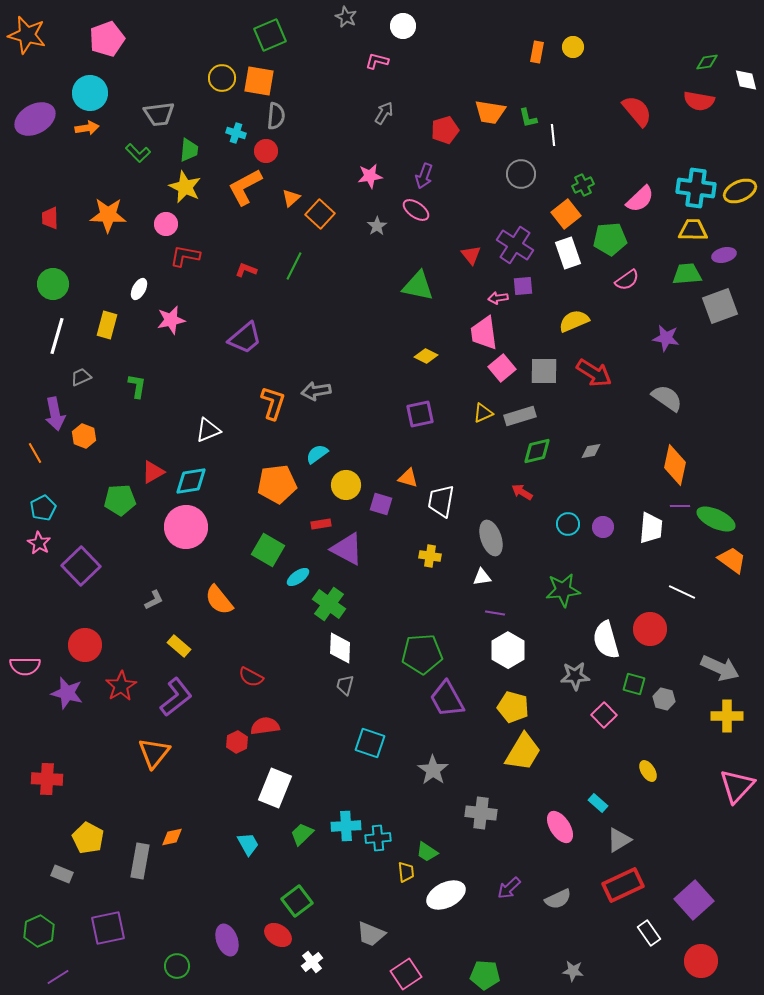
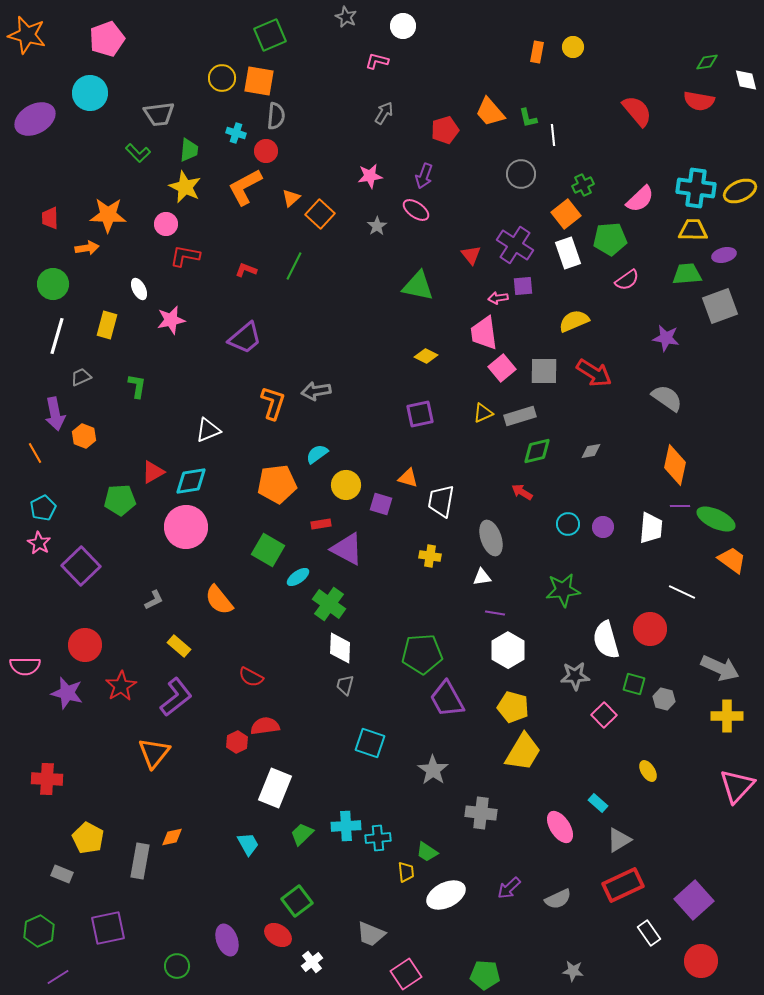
orange trapezoid at (490, 112): rotated 40 degrees clockwise
orange arrow at (87, 128): moved 120 px down
white ellipse at (139, 289): rotated 55 degrees counterclockwise
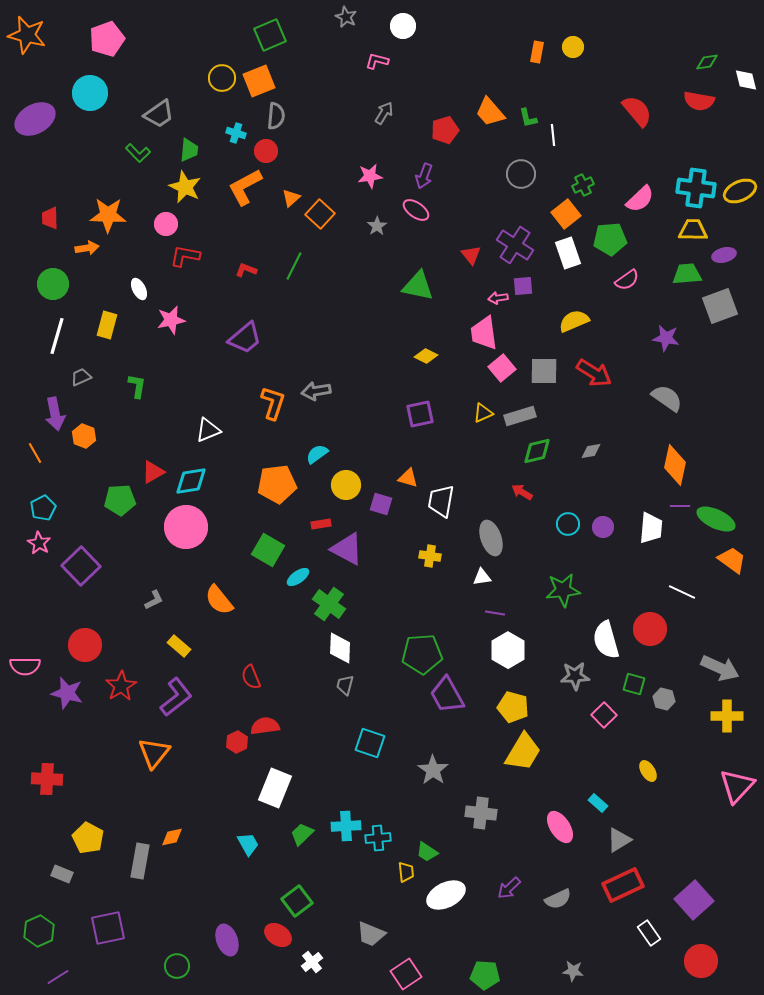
orange square at (259, 81): rotated 32 degrees counterclockwise
gray trapezoid at (159, 114): rotated 28 degrees counterclockwise
red semicircle at (251, 677): rotated 40 degrees clockwise
purple trapezoid at (447, 699): moved 4 px up
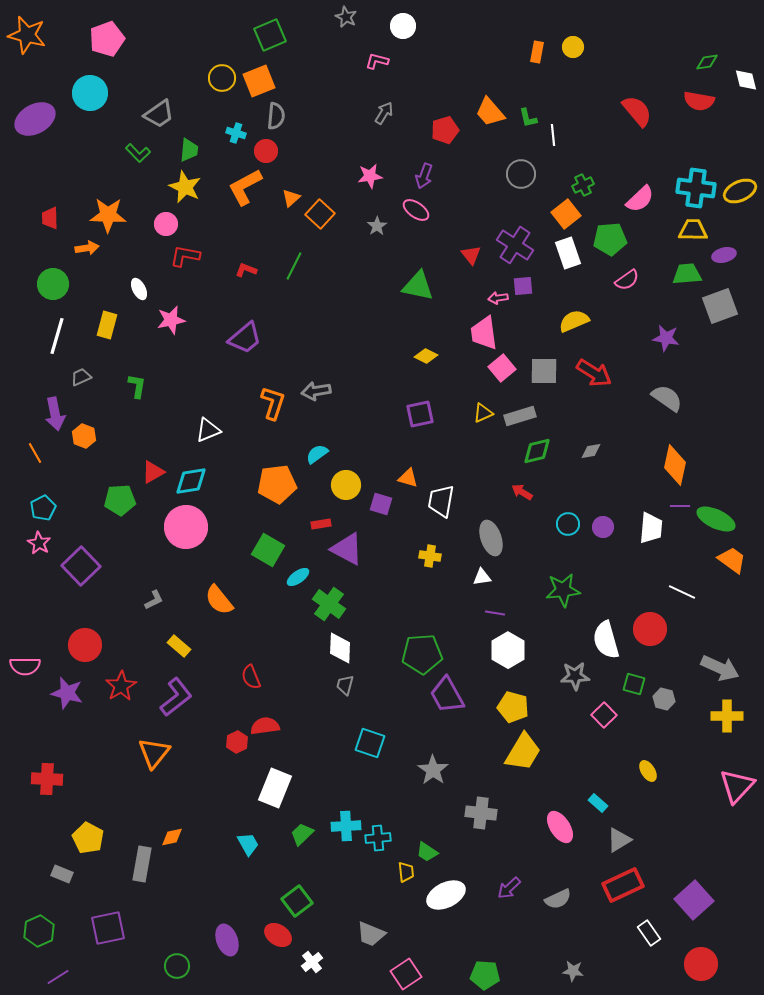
gray rectangle at (140, 861): moved 2 px right, 3 px down
red circle at (701, 961): moved 3 px down
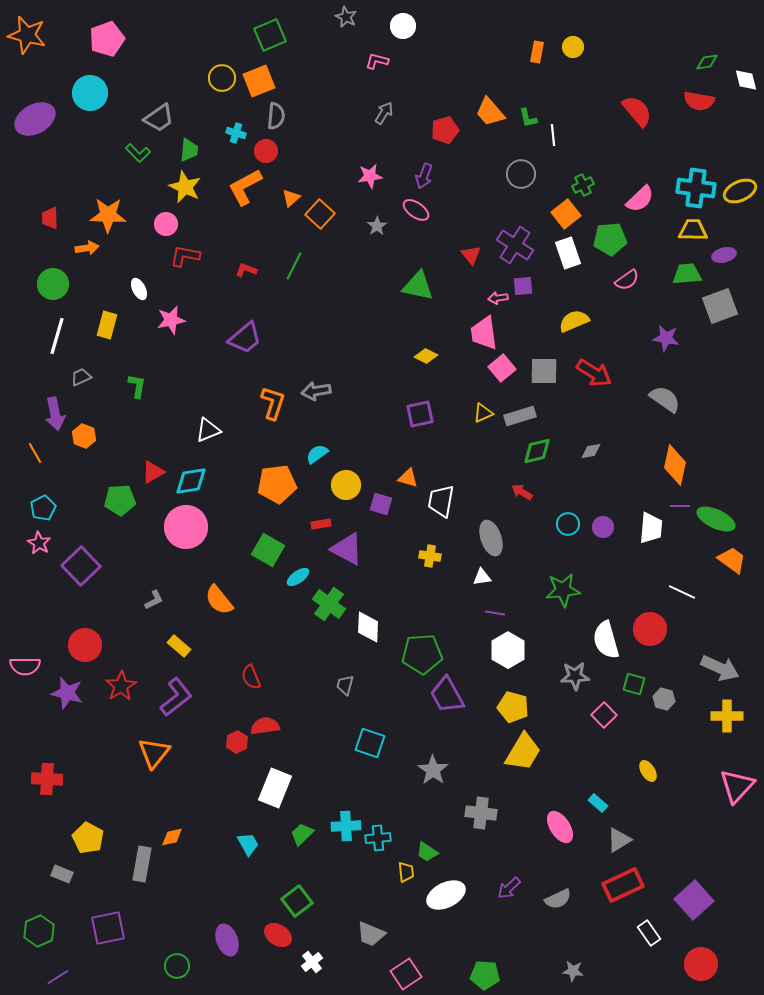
gray trapezoid at (159, 114): moved 4 px down
gray semicircle at (667, 398): moved 2 px left, 1 px down
white diamond at (340, 648): moved 28 px right, 21 px up
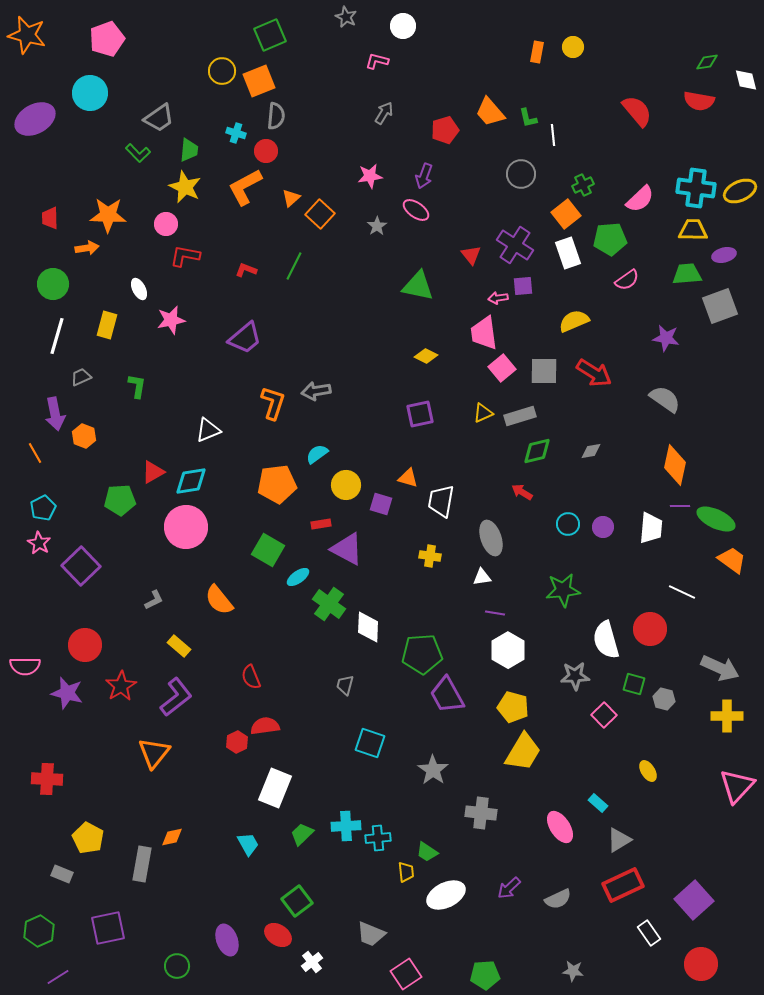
yellow circle at (222, 78): moved 7 px up
green pentagon at (485, 975): rotated 8 degrees counterclockwise
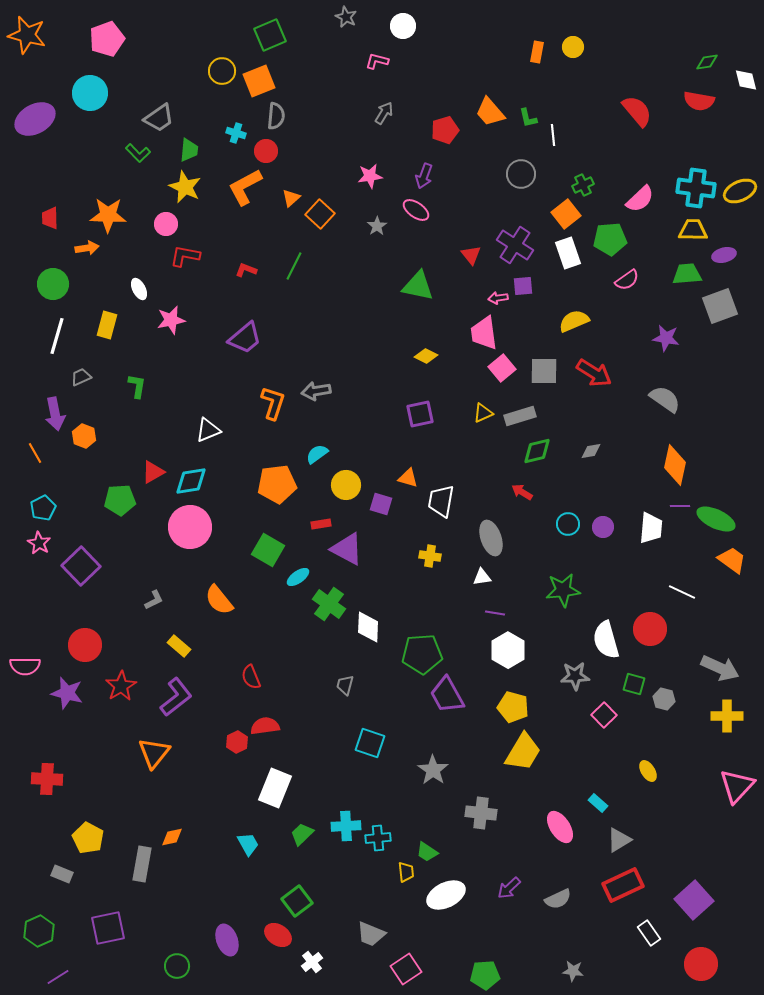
pink circle at (186, 527): moved 4 px right
pink square at (406, 974): moved 5 px up
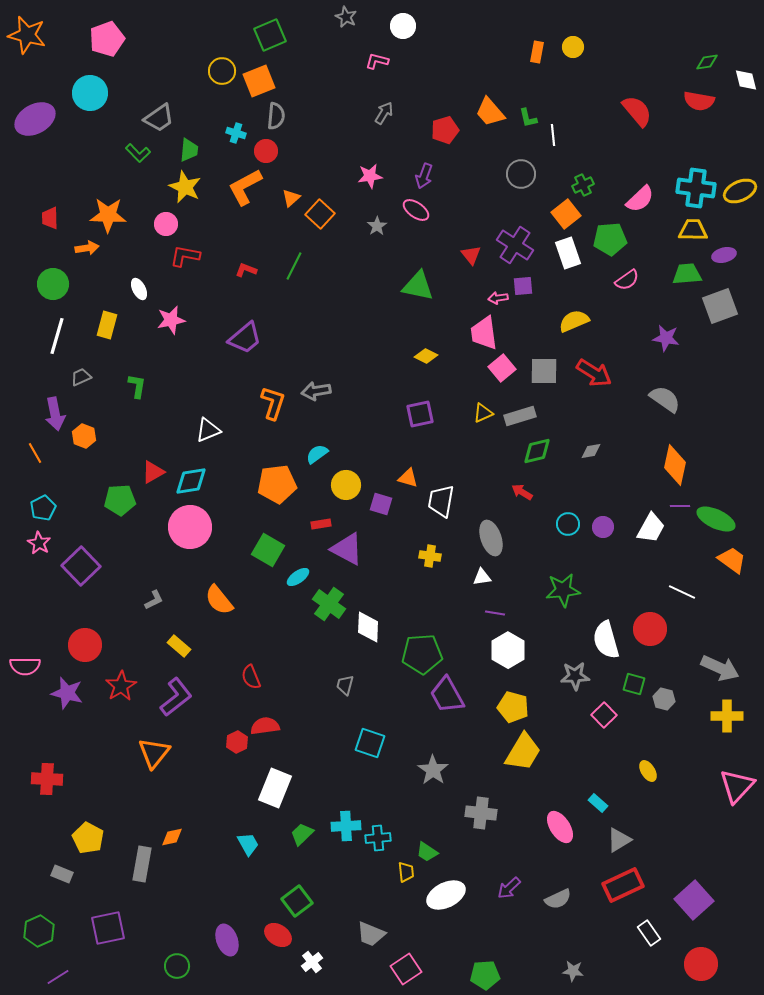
white trapezoid at (651, 528): rotated 24 degrees clockwise
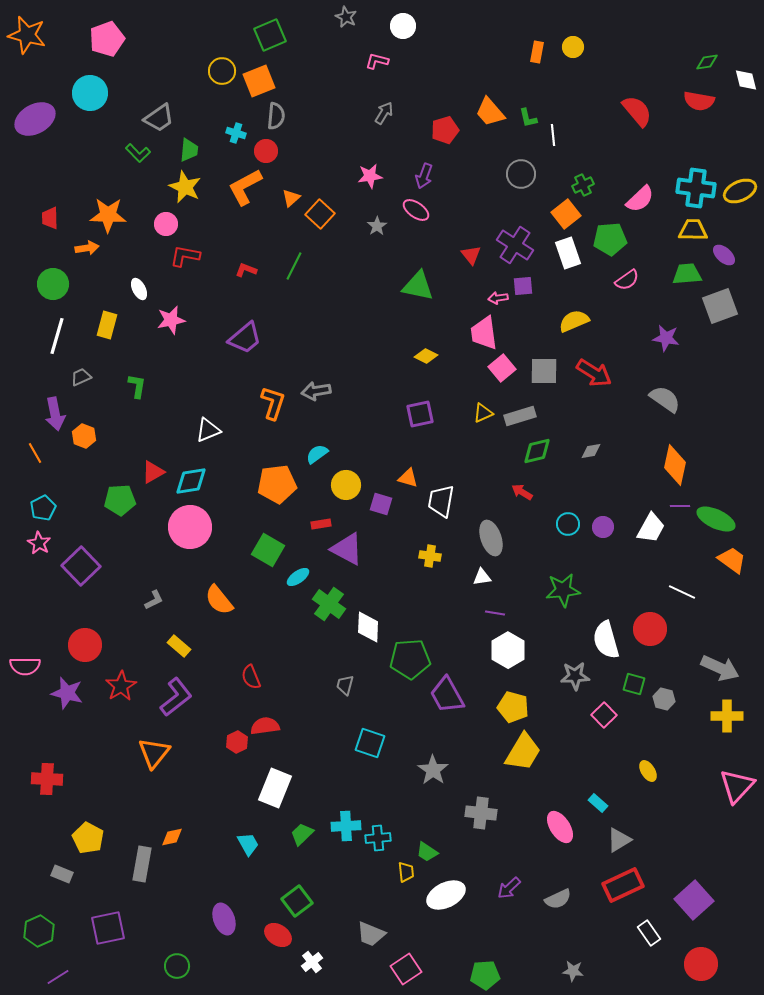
purple ellipse at (724, 255): rotated 55 degrees clockwise
green pentagon at (422, 654): moved 12 px left, 5 px down
purple ellipse at (227, 940): moved 3 px left, 21 px up
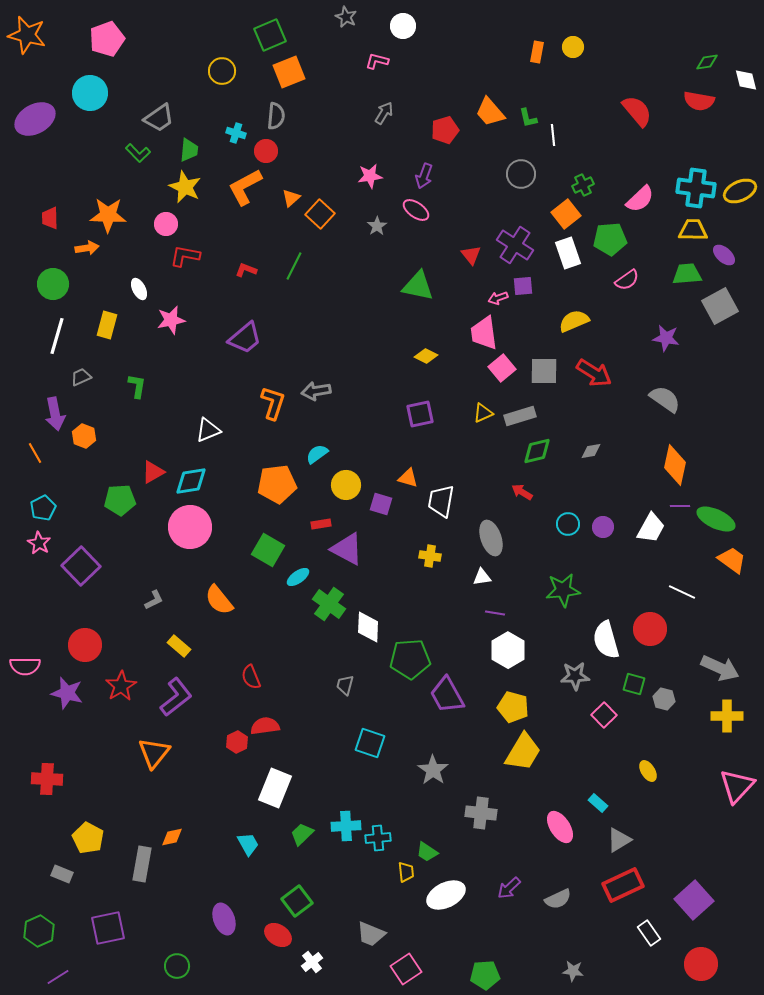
orange square at (259, 81): moved 30 px right, 9 px up
pink arrow at (498, 298): rotated 12 degrees counterclockwise
gray square at (720, 306): rotated 9 degrees counterclockwise
